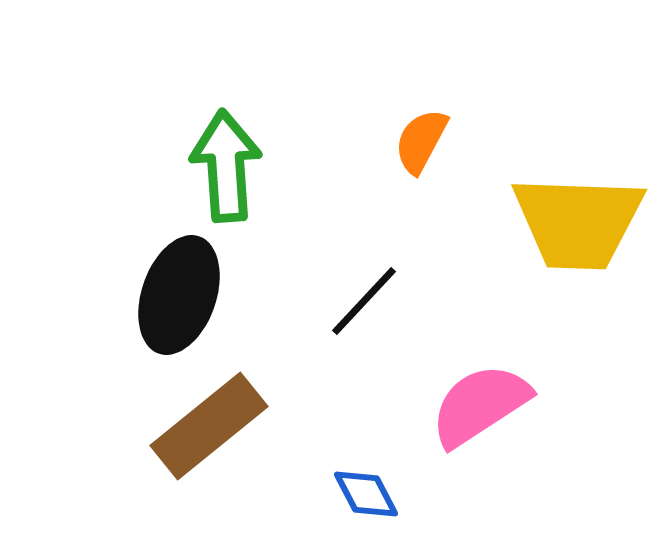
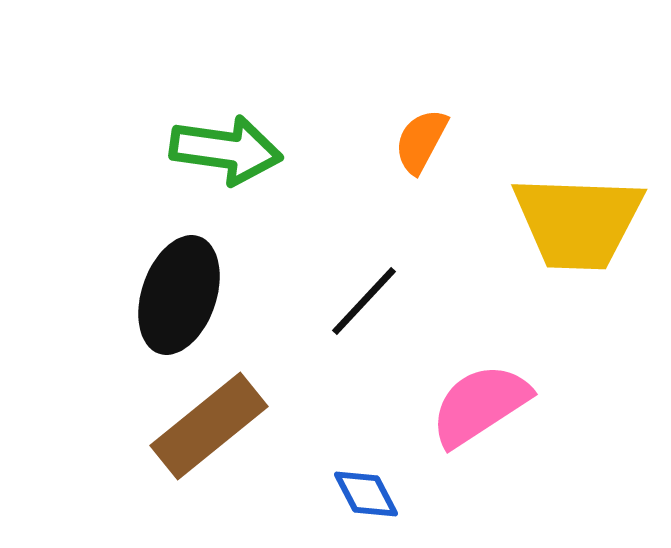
green arrow: moved 16 px up; rotated 102 degrees clockwise
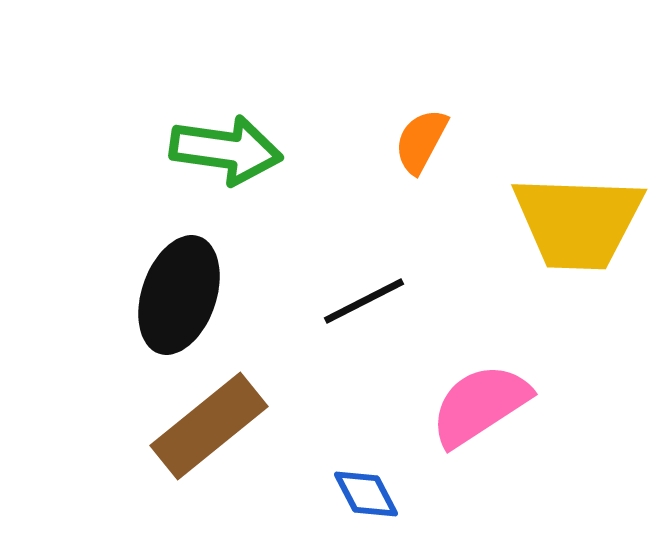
black line: rotated 20 degrees clockwise
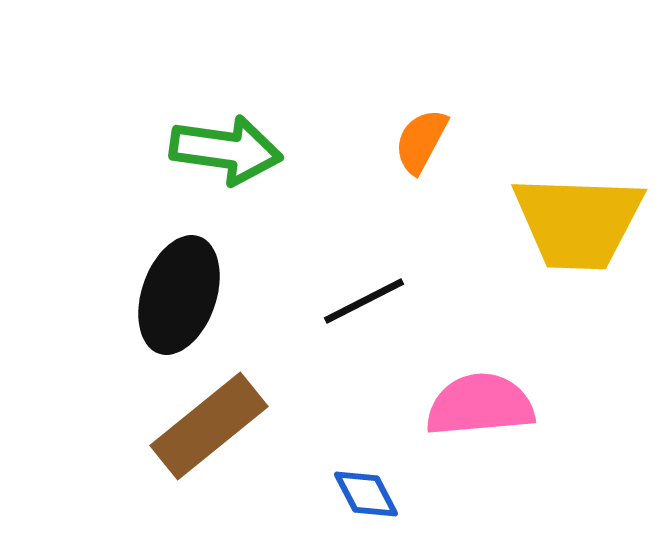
pink semicircle: rotated 28 degrees clockwise
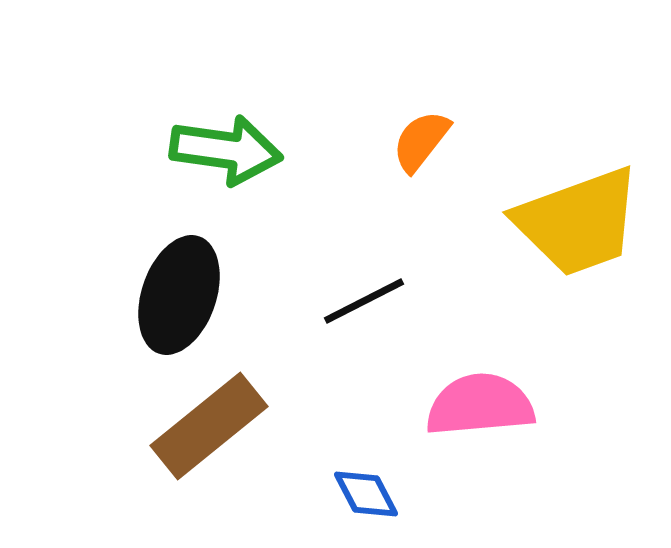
orange semicircle: rotated 10 degrees clockwise
yellow trapezoid: rotated 22 degrees counterclockwise
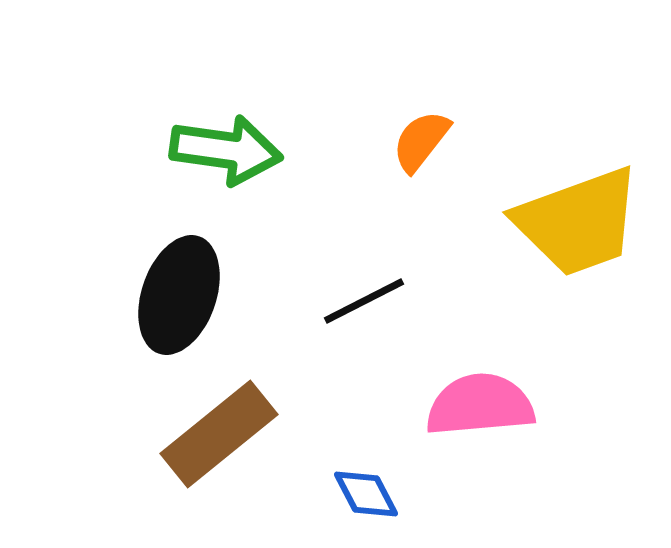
brown rectangle: moved 10 px right, 8 px down
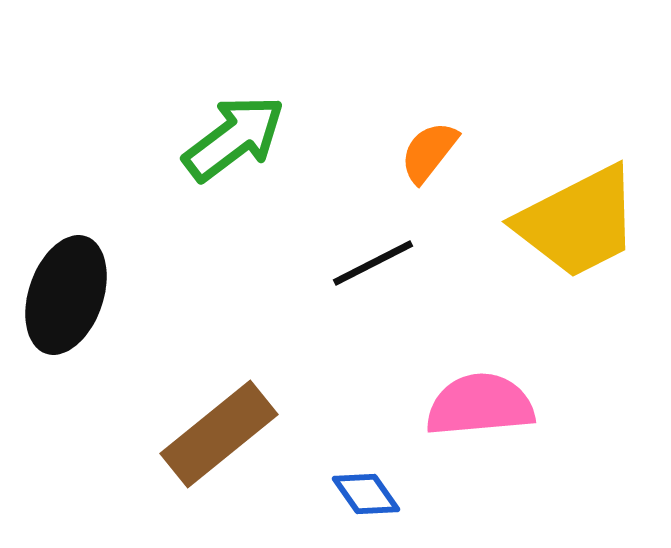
orange semicircle: moved 8 px right, 11 px down
green arrow: moved 8 px right, 12 px up; rotated 45 degrees counterclockwise
yellow trapezoid: rotated 7 degrees counterclockwise
black ellipse: moved 113 px left
black line: moved 9 px right, 38 px up
blue diamond: rotated 8 degrees counterclockwise
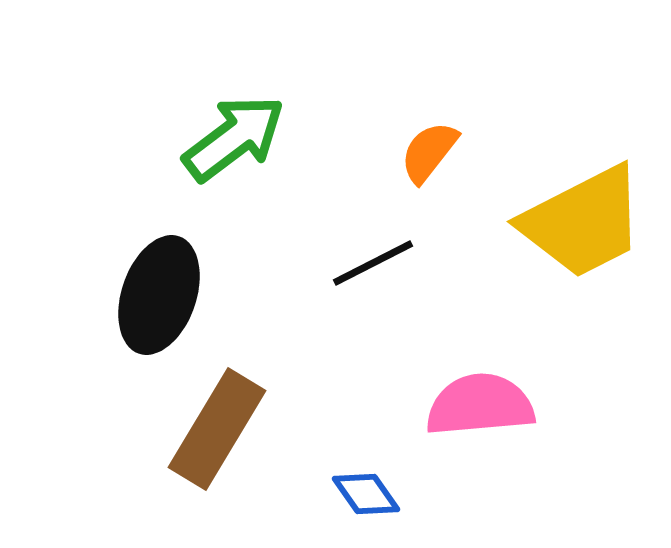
yellow trapezoid: moved 5 px right
black ellipse: moved 93 px right
brown rectangle: moved 2 px left, 5 px up; rotated 20 degrees counterclockwise
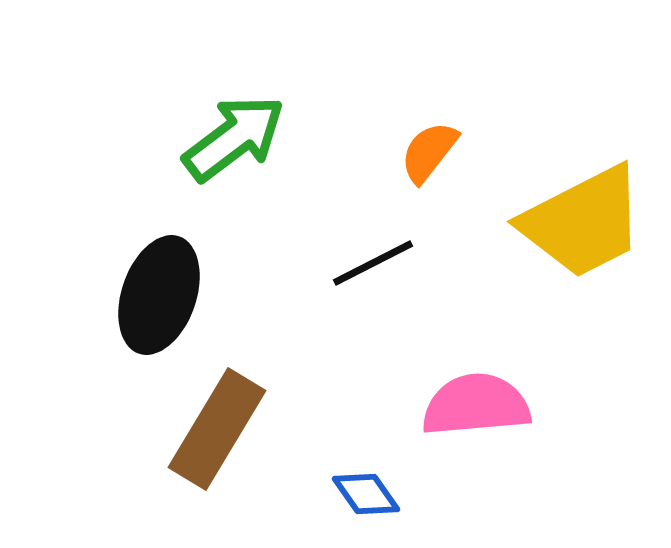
pink semicircle: moved 4 px left
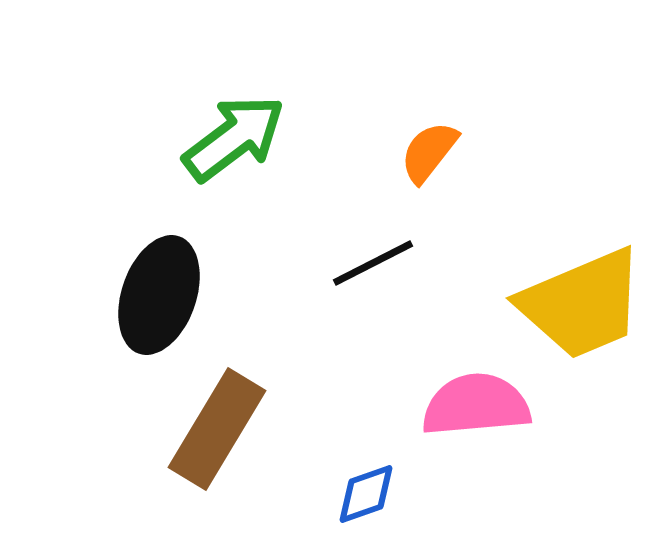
yellow trapezoid: moved 1 px left, 82 px down; rotated 4 degrees clockwise
blue diamond: rotated 74 degrees counterclockwise
